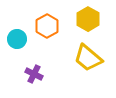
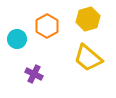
yellow hexagon: rotated 15 degrees clockwise
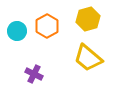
cyan circle: moved 8 px up
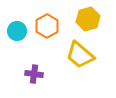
yellow trapezoid: moved 8 px left, 3 px up
purple cross: rotated 18 degrees counterclockwise
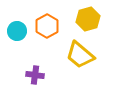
purple cross: moved 1 px right, 1 px down
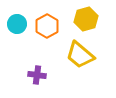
yellow hexagon: moved 2 px left
cyan circle: moved 7 px up
purple cross: moved 2 px right
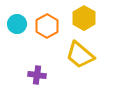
yellow hexagon: moved 2 px left, 1 px up; rotated 15 degrees counterclockwise
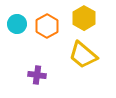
yellow trapezoid: moved 3 px right
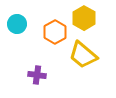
orange hexagon: moved 8 px right, 6 px down
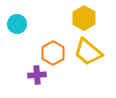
orange hexagon: moved 2 px left, 21 px down
yellow trapezoid: moved 5 px right, 3 px up
purple cross: rotated 12 degrees counterclockwise
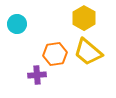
orange hexagon: moved 2 px right, 1 px down; rotated 20 degrees clockwise
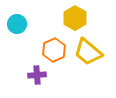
yellow hexagon: moved 9 px left
orange hexagon: moved 1 px left, 4 px up; rotated 15 degrees counterclockwise
